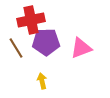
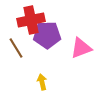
purple pentagon: moved 1 px right, 7 px up
yellow arrow: moved 1 px down
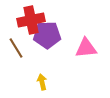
pink triangle: moved 5 px right; rotated 15 degrees clockwise
